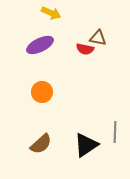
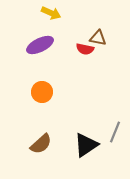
gray line: rotated 20 degrees clockwise
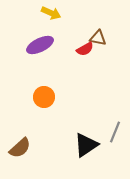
red semicircle: rotated 42 degrees counterclockwise
orange circle: moved 2 px right, 5 px down
brown semicircle: moved 21 px left, 4 px down
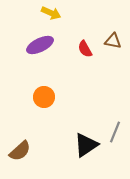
brown triangle: moved 15 px right, 3 px down
red semicircle: rotated 90 degrees clockwise
brown semicircle: moved 3 px down
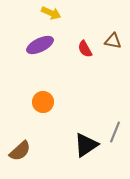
orange circle: moved 1 px left, 5 px down
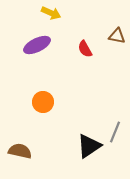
brown triangle: moved 4 px right, 5 px up
purple ellipse: moved 3 px left
black triangle: moved 3 px right, 1 px down
brown semicircle: rotated 125 degrees counterclockwise
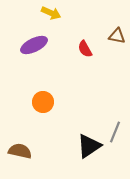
purple ellipse: moved 3 px left
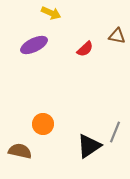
red semicircle: rotated 102 degrees counterclockwise
orange circle: moved 22 px down
